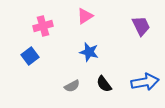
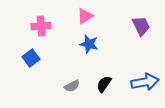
pink cross: moved 2 px left; rotated 12 degrees clockwise
blue star: moved 8 px up
blue square: moved 1 px right, 2 px down
black semicircle: rotated 72 degrees clockwise
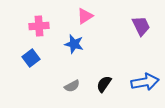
pink cross: moved 2 px left
blue star: moved 15 px left
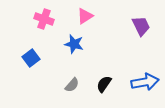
pink cross: moved 5 px right, 7 px up; rotated 24 degrees clockwise
gray semicircle: moved 1 px up; rotated 21 degrees counterclockwise
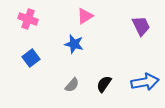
pink cross: moved 16 px left
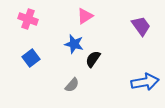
purple trapezoid: rotated 10 degrees counterclockwise
black semicircle: moved 11 px left, 25 px up
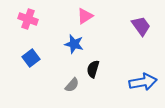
black semicircle: moved 10 px down; rotated 18 degrees counterclockwise
blue arrow: moved 2 px left
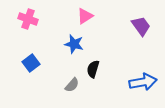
blue square: moved 5 px down
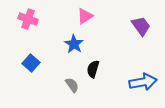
blue star: rotated 18 degrees clockwise
blue square: rotated 12 degrees counterclockwise
gray semicircle: rotated 77 degrees counterclockwise
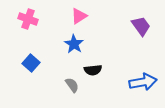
pink triangle: moved 6 px left
black semicircle: moved 1 px down; rotated 114 degrees counterclockwise
